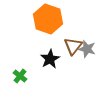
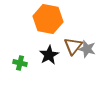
orange hexagon: rotated 8 degrees counterclockwise
black star: moved 1 px left, 4 px up
green cross: moved 13 px up; rotated 24 degrees counterclockwise
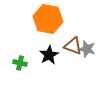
brown triangle: rotated 48 degrees counterclockwise
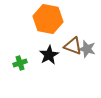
green cross: rotated 32 degrees counterclockwise
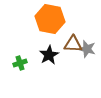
orange hexagon: moved 2 px right
brown triangle: moved 2 px up; rotated 18 degrees counterclockwise
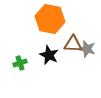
black star: rotated 18 degrees counterclockwise
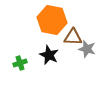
orange hexagon: moved 2 px right, 1 px down
brown triangle: moved 7 px up
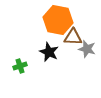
orange hexagon: moved 6 px right
black star: moved 3 px up
green cross: moved 3 px down
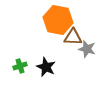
black star: moved 3 px left, 15 px down
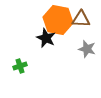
brown triangle: moved 8 px right, 18 px up
black star: moved 29 px up
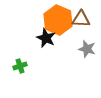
orange hexagon: rotated 12 degrees clockwise
